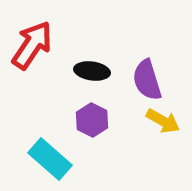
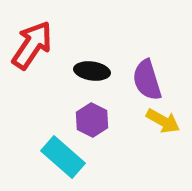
cyan rectangle: moved 13 px right, 2 px up
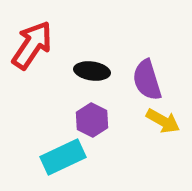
cyan rectangle: rotated 66 degrees counterclockwise
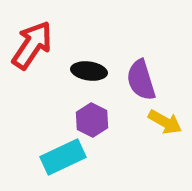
black ellipse: moved 3 px left
purple semicircle: moved 6 px left
yellow arrow: moved 2 px right, 1 px down
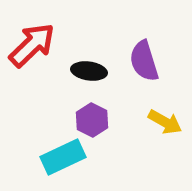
red arrow: rotated 12 degrees clockwise
purple semicircle: moved 3 px right, 19 px up
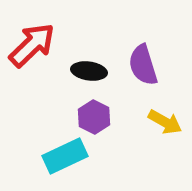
purple semicircle: moved 1 px left, 4 px down
purple hexagon: moved 2 px right, 3 px up
cyan rectangle: moved 2 px right, 1 px up
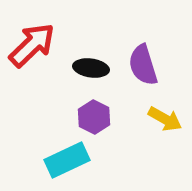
black ellipse: moved 2 px right, 3 px up
yellow arrow: moved 3 px up
cyan rectangle: moved 2 px right, 4 px down
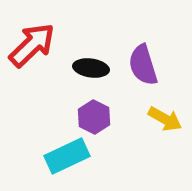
cyan rectangle: moved 4 px up
